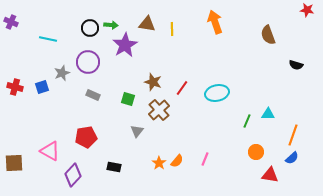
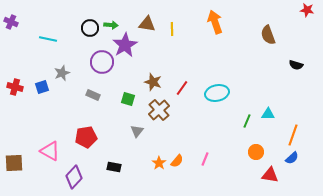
purple circle: moved 14 px right
purple diamond: moved 1 px right, 2 px down
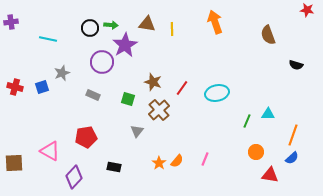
purple cross: rotated 32 degrees counterclockwise
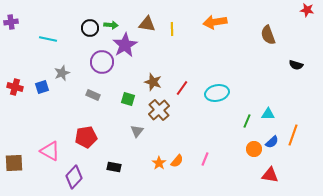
orange arrow: rotated 80 degrees counterclockwise
orange circle: moved 2 px left, 3 px up
blue semicircle: moved 20 px left, 16 px up
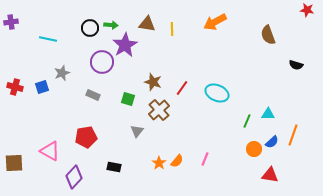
orange arrow: rotated 20 degrees counterclockwise
cyan ellipse: rotated 35 degrees clockwise
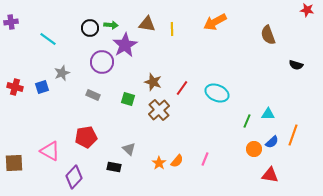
cyan line: rotated 24 degrees clockwise
gray triangle: moved 8 px left, 18 px down; rotated 24 degrees counterclockwise
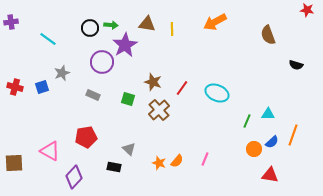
orange star: rotated 16 degrees counterclockwise
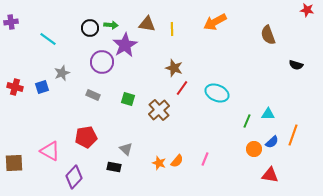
brown star: moved 21 px right, 14 px up
gray triangle: moved 3 px left
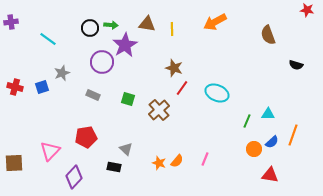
pink triangle: rotated 45 degrees clockwise
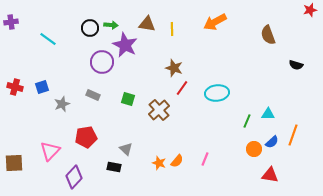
red star: moved 3 px right; rotated 24 degrees counterclockwise
purple star: rotated 15 degrees counterclockwise
gray star: moved 31 px down
cyan ellipse: rotated 30 degrees counterclockwise
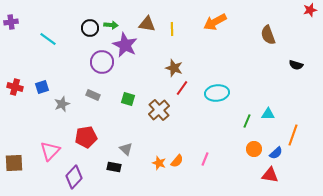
blue semicircle: moved 4 px right, 11 px down
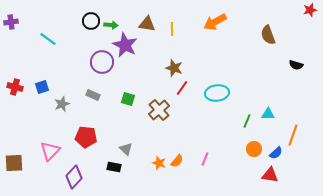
black circle: moved 1 px right, 7 px up
red pentagon: rotated 15 degrees clockwise
